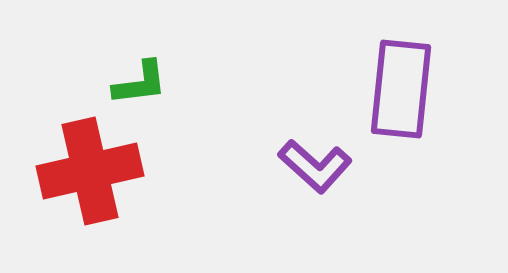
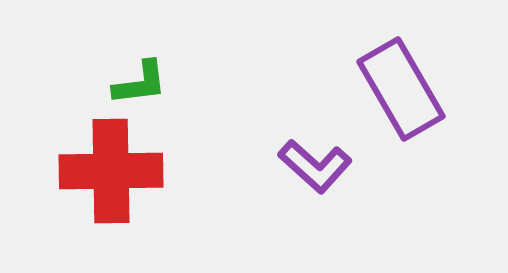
purple rectangle: rotated 36 degrees counterclockwise
red cross: moved 21 px right; rotated 12 degrees clockwise
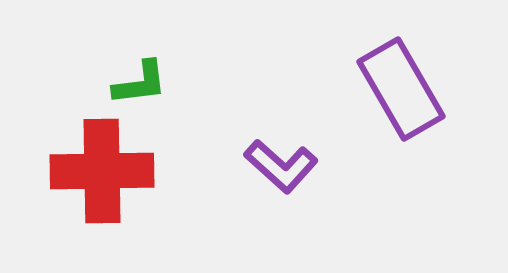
purple L-shape: moved 34 px left
red cross: moved 9 px left
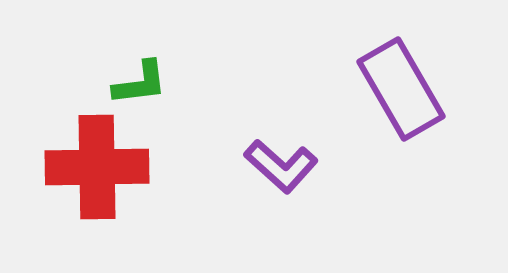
red cross: moved 5 px left, 4 px up
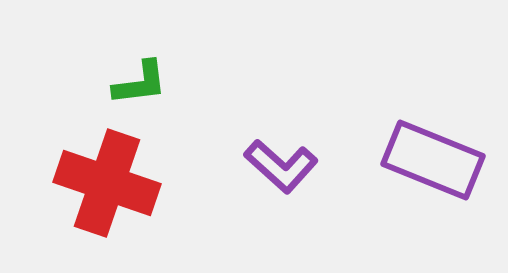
purple rectangle: moved 32 px right, 71 px down; rotated 38 degrees counterclockwise
red cross: moved 10 px right, 16 px down; rotated 20 degrees clockwise
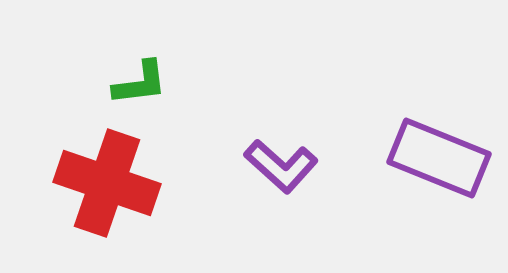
purple rectangle: moved 6 px right, 2 px up
